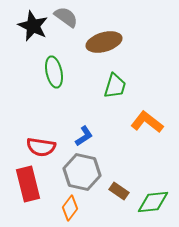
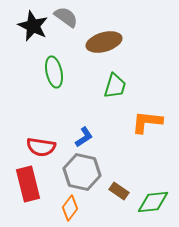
orange L-shape: rotated 32 degrees counterclockwise
blue L-shape: moved 1 px down
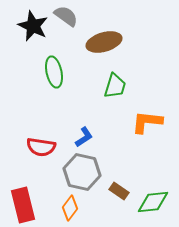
gray semicircle: moved 1 px up
red rectangle: moved 5 px left, 21 px down
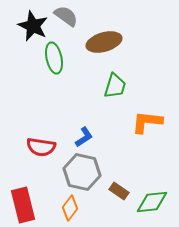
green ellipse: moved 14 px up
green diamond: moved 1 px left
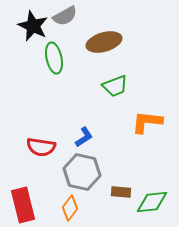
gray semicircle: moved 1 px left; rotated 115 degrees clockwise
green trapezoid: rotated 52 degrees clockwise
brown rectangle: moved 2 px right, 1 px down; rotated 30 degrees counterclockwise
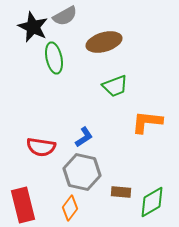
black star: moved 1 px down
green diamond: rotated 24 degrees counterclockwise
